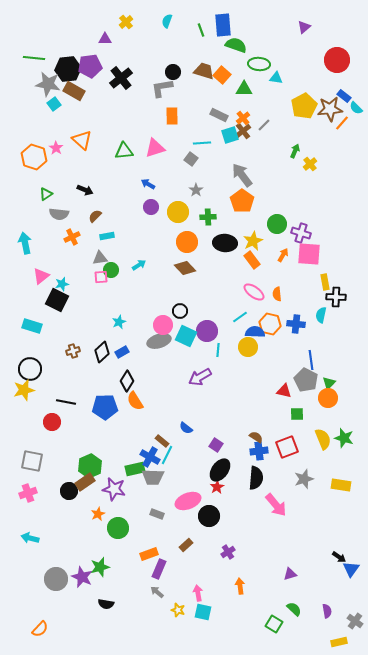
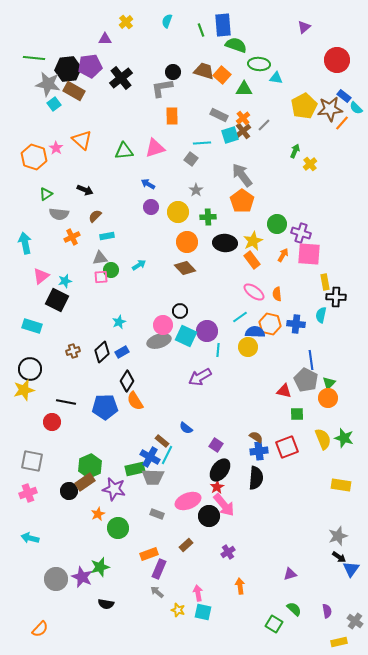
cyan star at (62, 284): moved 3 px right, 3 px up
gray star at (304, 479): moved 34 px right, 57 px down
pink arrow at (276, 505): moved 52 px left
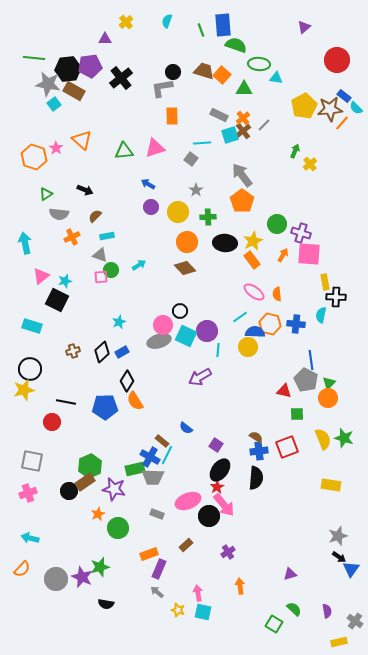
gray triangle at (100, 258): moved 3 px up; rotated 28 degrees clockwise
yellow rectangle at (341, 485): moved 10 px left
orange semicircle at (40, 629): moved 18 px left, 60 px up
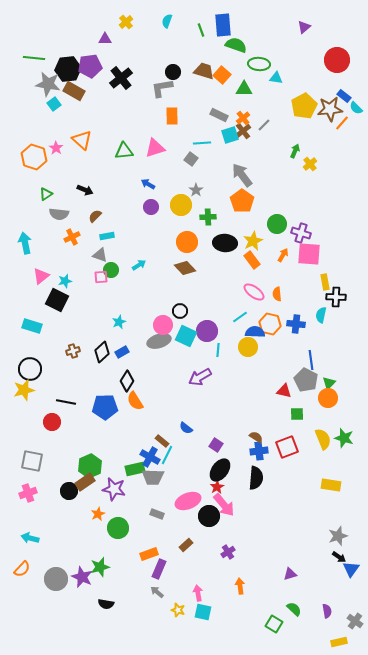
yellow circle at (178, 212): moved 3 px right, 7 px up
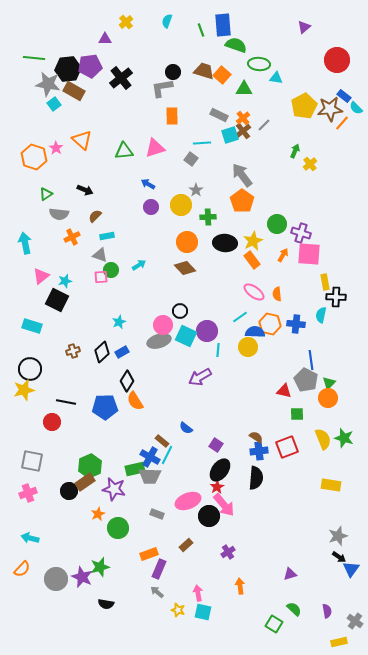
gray trapezoid at (153, 477): moved 3 px left, 1 px up
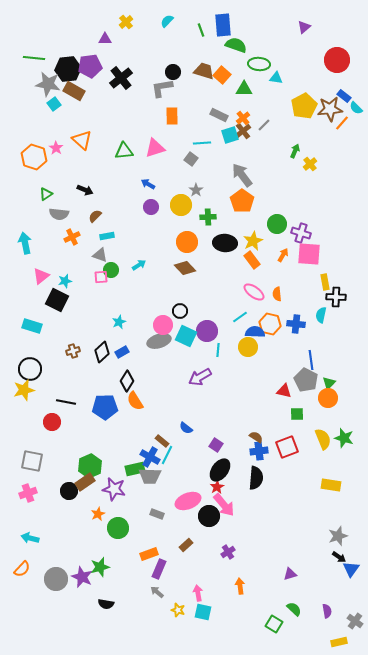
cyan semicircle at (167, 21): rotated 24 degrees clockwise
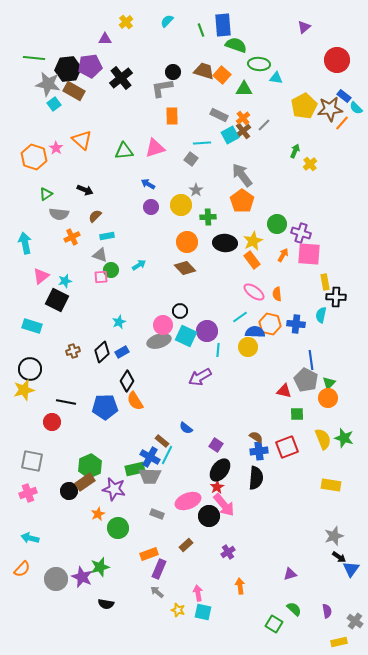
cyan square at (230, 135): rotated 12 degrees counterclockwise
gray star at (338, 536): moved 4 px left
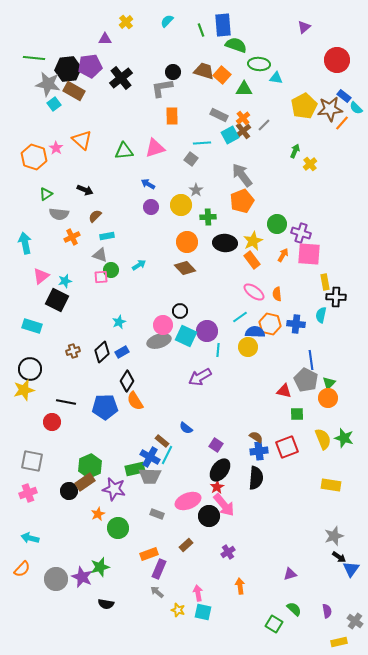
orange pentagon at (242, 201): rotated 15 degrees clockwise
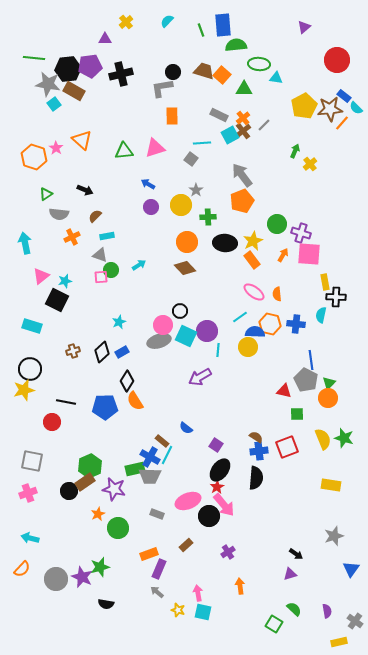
green semicircle at (236, 45): rotated 25 degrees counterclockwise
black cross at (121, 78): moved 4 px up; rotated 25 degrees clockwise
black arrow at (339, 557): moved 43 px left, 3 px up
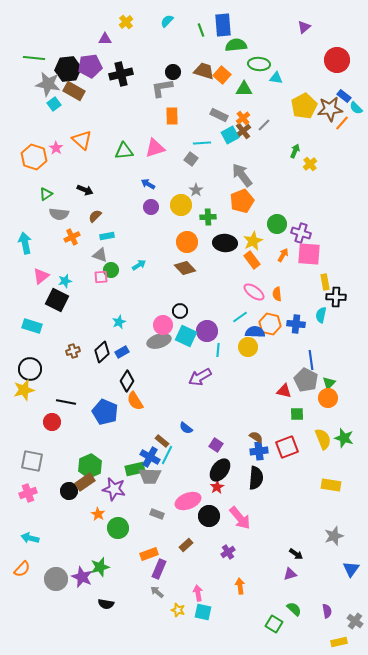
blue pentagon at (105, 407): moved 5 px down; rotated 25 degrees clockwise
pink arrow at (224, 505): moved 16 px right, 13 px down
orange star at (98, 514): rotated 16 degrees counterclockwise
